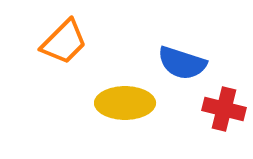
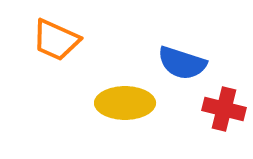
orange trapezoid: moved 8 px left, 2 px up; rotated 69 degrees clockwise
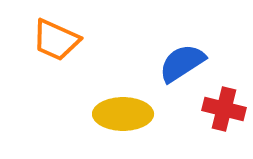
blue semicircle: rotated 129 degrees clockwise
yellow ellipse: moved 2 px left, 11 px down
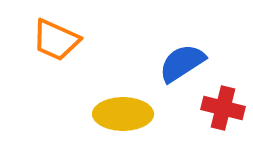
red cross: moved 1 px left, 1 px up
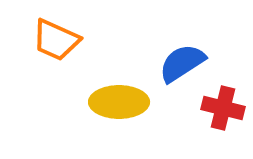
yellow ellipse: moved 4 px left, 12 px up
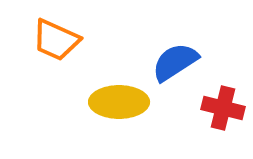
blue semicircle: moved 7 px left, 1 px up
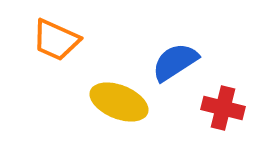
yellow ellipse: rotated 22 degrees clockwise
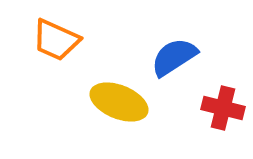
blue semicircle: moved 1 px left, 5 px up
